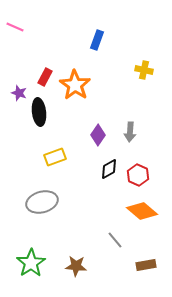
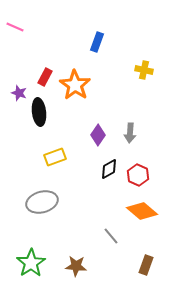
blue rectangle: moved 2 px down
gray arrow: moved 1 px down
gray line: moved 4 px left, 4 px up
brown rectangle: rotated 60 degrees counterclockwise
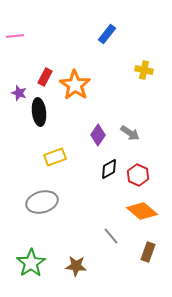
pink line: moved 9 px down; rotated 30 degrees counterclockwise
blue rectangle: moved 10 px right, 8 px up; rotated 18 degrees clockwise
gray arrow: rotated 60 degrees counterclockwise
brown rectangle: moved 2 px right, 13 px up
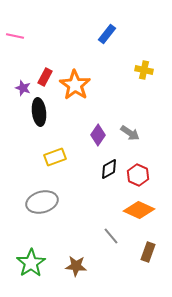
pink line: rotated 18 degrees clockwise
purple star: moved 4 px right, 5 px up
orange diamond: moved 3 px left, 1 px up; rotated 16 degrees counterclockwise
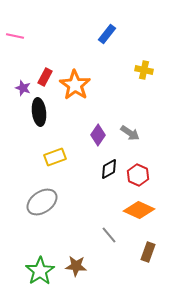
gray ellipse: rotated 20 degrees counterclockwise
gray line: moved 2 px left, 1 px up
green star: moved 9 px right, 8 px down
